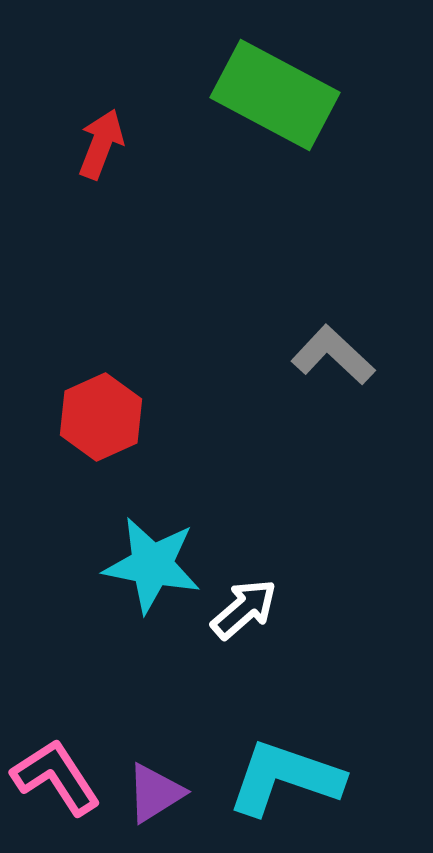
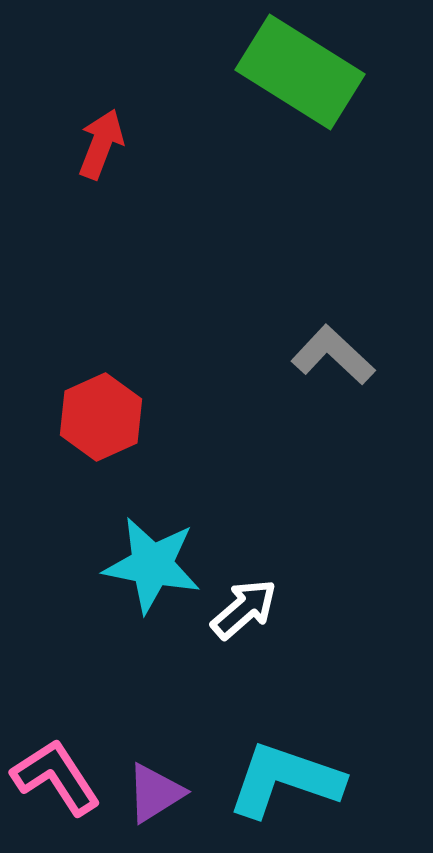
green rectangle: moved 25 px right, 23 px up; rotated 4 degrees clockwise
cyan L-shape: moved 2 px down
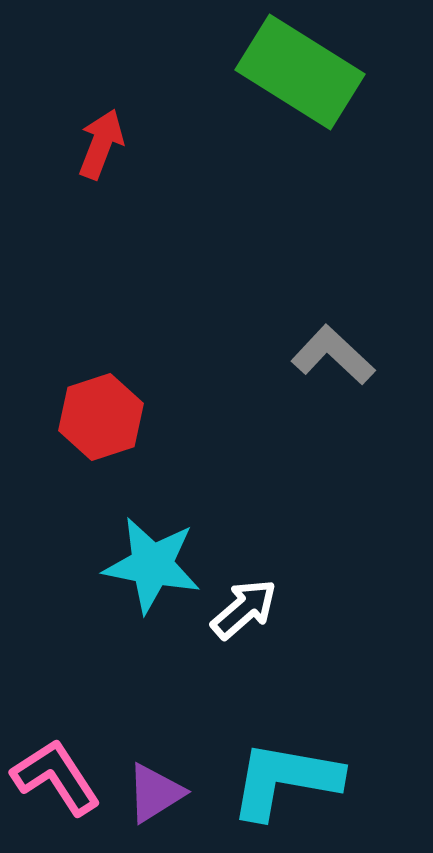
red hexagon: rotated 6 degrees clockwise
cyan L-shape: rotated 9 degrees counterclockwise
